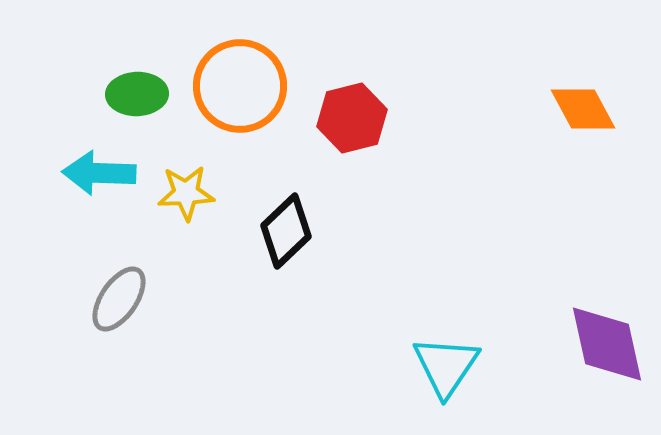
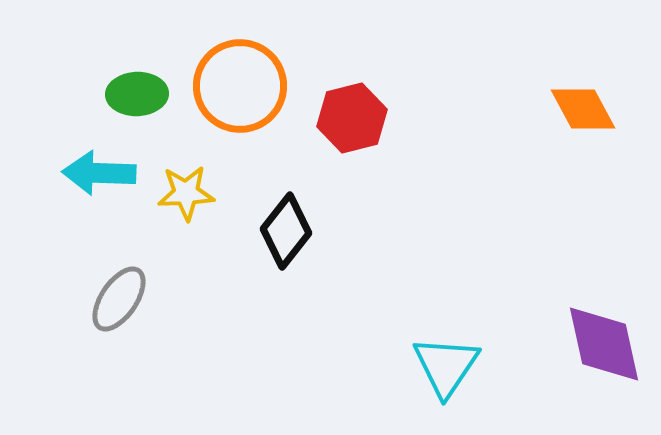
black diamond: rotated 8 degrees counterclockwise
purple diamond: moved 3 px left
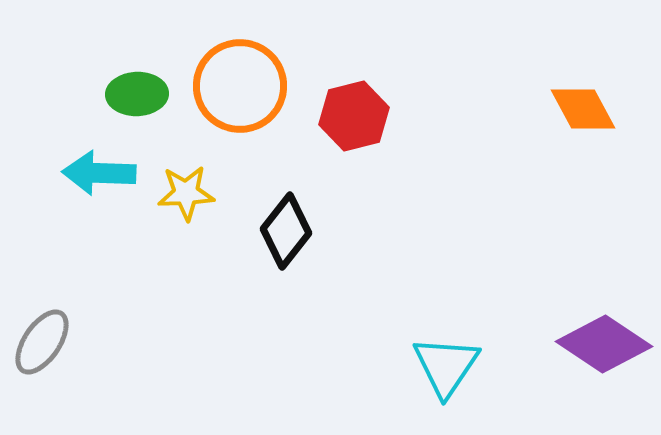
red hexagon: moved 2 px right, 2 px up
gray ellipse: moved 77 px left, 43 px down
purple diamond: rotated 44 degrees counterclockwise
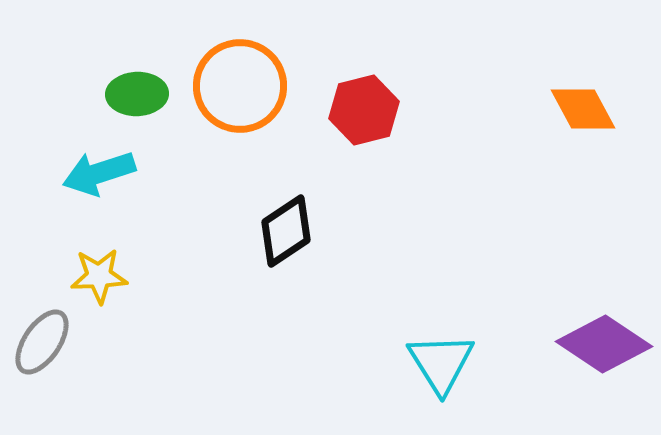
red hexagon: moved 10 px right, 6 px up
cyan arrow: rotated 20 degrees counterclockwise
yellow star: moved 87 px left, 83 px down
black diamond: rotated 18 degrees clockwise
cyan triangle: moved 5 px left, 3 px up; rotated 6 degrees counterclockwise
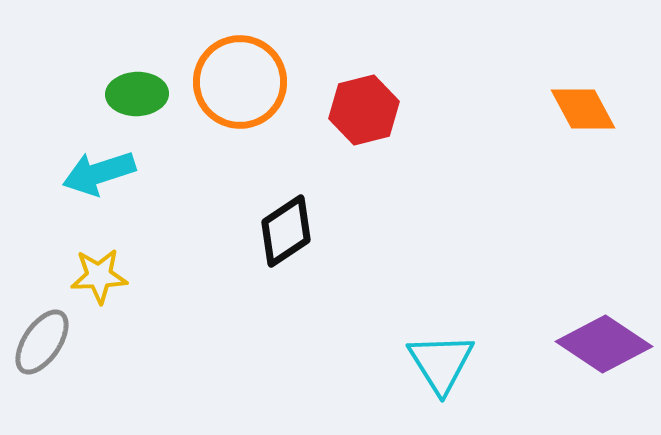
orange circle: moved 4 px up
